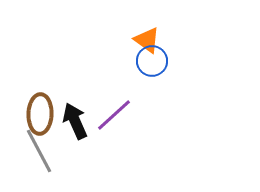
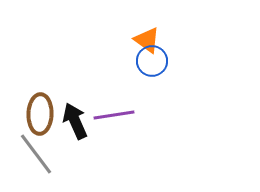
purple line: rotated 33 degrees clockwise
gray line: moved 3 px left, 3 px down; rotated 9 degrees counterclockwise
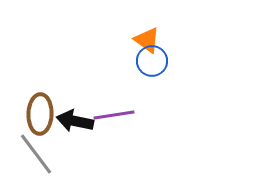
black arrow: rotated 54 degrees counterclockwise
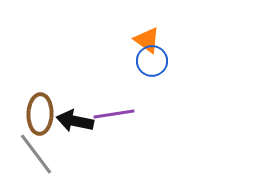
purple line: moved 1 px up
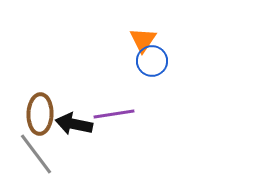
orange triangle: moved 4 px left; rotated 28 degrees clockwise
black arrow: moved 1 px left, 3 px down
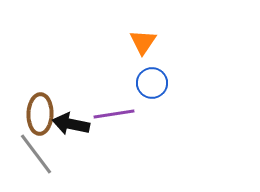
orange triangle: moved 2 px down
blue circle: moved 22 px down
black arrow: moved 3 px left
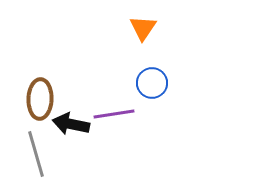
orange triangle: moved 14 px up
brown ellipse: moved 15 px up
gray line: rotated 21 degrees clockwise
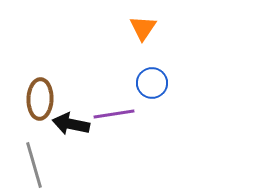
gray line: moved 2 px left, 11 px down
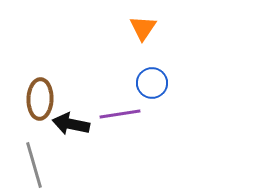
purple line: moved 6 px right
